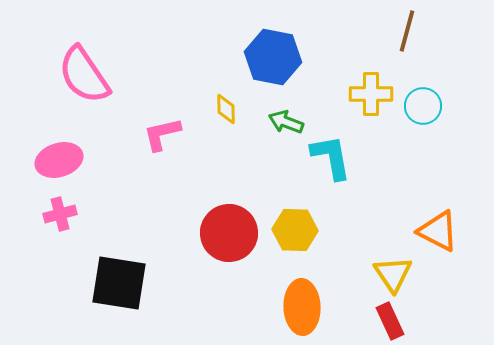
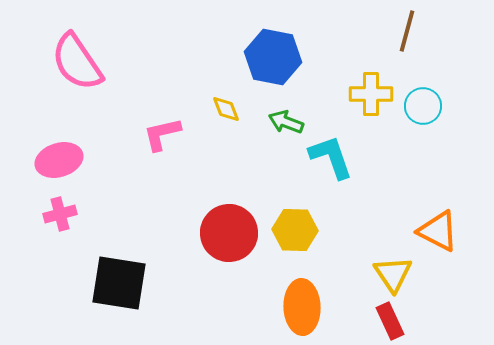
pink semicircle: moved 7 px left, 13 px up
yellow diamond: rotated 20 degrees counterclockwise
cyan L-shape: rotated 9 degrees counterclockwise
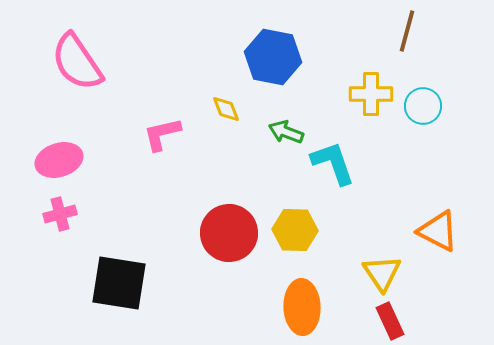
green arrow: moved 10 px down
cyan L-shape: moved 2 px right, 6 px down
yellow triangle: moved 11 px left, 1 px up
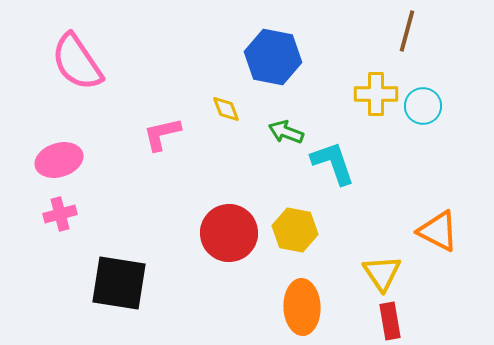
yellow cross: moved 5 px right
yellow hexagon: rotated 9 degrees clockwise
red rectangle: rotated 15 degrees clockwise
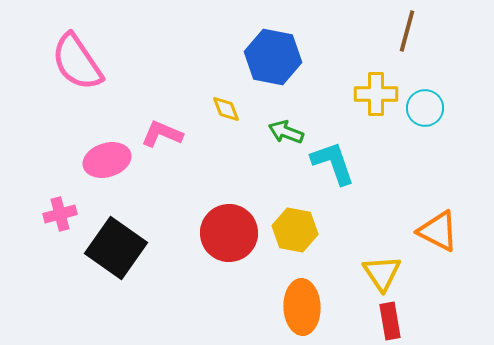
cyan circle: moved 2 px right, 2 px down
pink L-shape: rotated 36 degrees clockwise
pink ellipse: moved 48 px right
black square: moved 3 px left, 35 px up; rotated 26 degrees clockwise
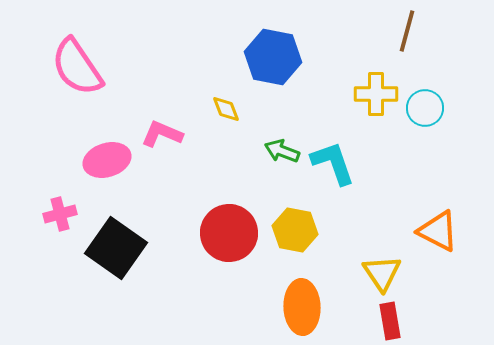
pink semicircle: moved 5 px down
green arrow: moved 4 px left, 19 px down
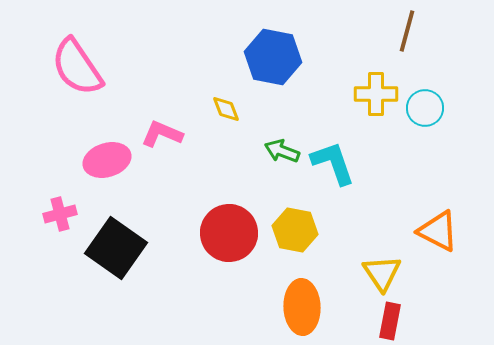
red rectangle: rotated 21 degrees clockwise
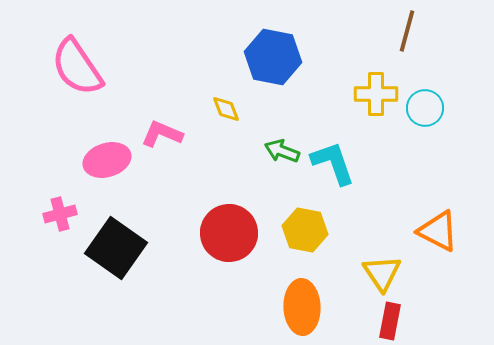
yellow hexagon: moved 10 px right
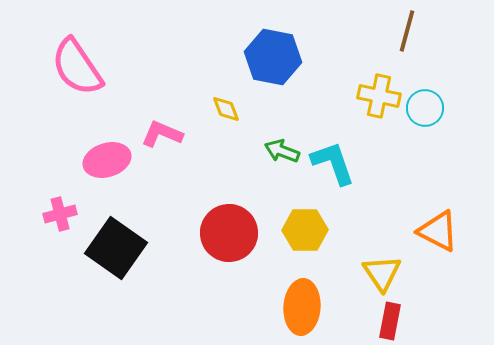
yellow cross: moved 3 px right, 2 px down; rotated 12 degrees clockwise
yellow hexagon: rotated 12 degrees counterclockwise
orange ellipse: rotated 6 degrees clockwise
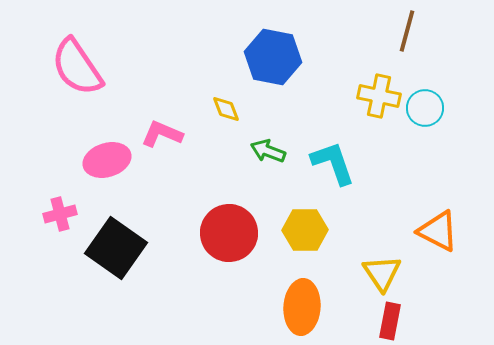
green arrow: moved 14 px left
